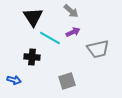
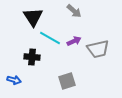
gray arrow: moved 3 px right
purple arrow: moved 1 px right, 9 px down
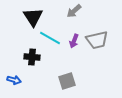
gray arrow: rotated 98 degrees clockwise
purple arrow: rotated 136 degrees clockwise
gray trapezoid: moved 1 px left, 9 px up
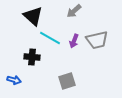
black triangle: moved 1 px up; rotated 15 degrees counterclockwise
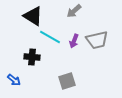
black triangle: rotated 10 degrees counterclockwise
cyan line: moved 1 px up
blue arrow: rotated 24 degrees clockwise
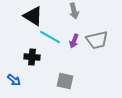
gray arrow: rotated 63 degrees counterclockwise
gray square: moved 2 px left; rotated 30 degrees clockwise
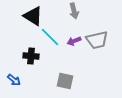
cyan line: rotated 15 degrees clockwise
purple arrow: rotated 48 degrees clockwise
black cross: moved 1 px left, 1 px up
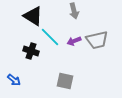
black cross: moved 5 px up; rotated 14 degrees clockwise
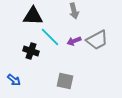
black triangle: rotated 30 degrees counterclockwise
gray trapezoid: rotated 15 degrees counterclockwise
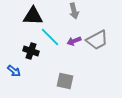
blue arrow: moved 9 px up
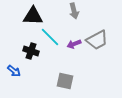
purple arrow: moved 3 px down
